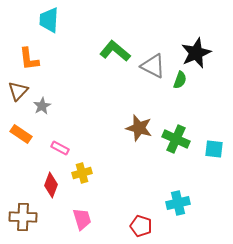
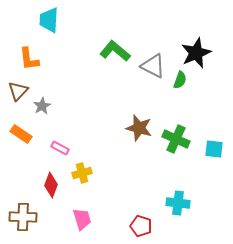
cyan cross: rotated 20 degrees clockwise
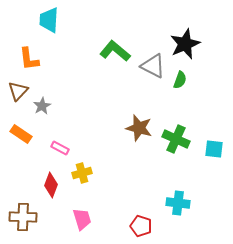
black star: moved 11 px left, 9 px up
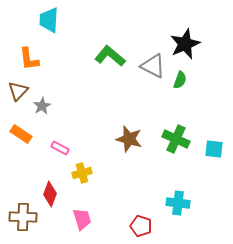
green L-shape: moved 5 px left, 5 px down
brown star: moved 10 px left, 11 px down
red diamond: moved 1 px left, 9 px down
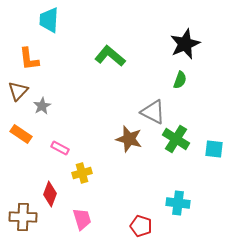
gray triangle: moved 46 px down
green cross: rotated 8 degrees clockwise
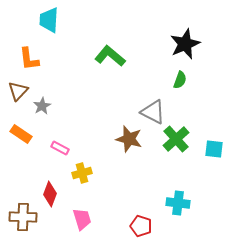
green cross: rotated 16 degrees clockwise
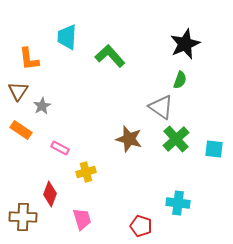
cyan trapezoid: moved 18 px right, 17 px down
green L-shape: rotated 8 degrees clockwise
brown triangle: rotated 10 degrees counterclockwise
gray triangle: moved 8 px right, 5 px up; rotated 8 degrees clockwise
orange rectangle: moved 4 px up
yellow cross: moved 4 px right, 1 px up
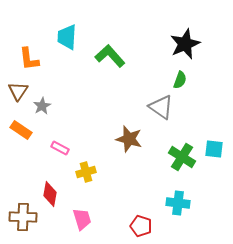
green cross: moved 6 px right, 18 px down; rotated 16 degrees counterclockwise
red diamond: rotated 10 degrees counterclockwise
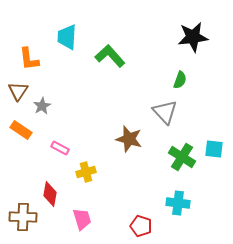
black star: moved 8 px right, 7 px up; rotated 16 degrees clockwise
gray triangle: moved 4 px right, 5 px down; rotated 12 degrees clockwise
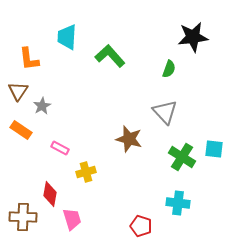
green semicircle: moved 11 px left, 11 px up
pink trapezoid: moved 10 px left
